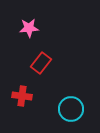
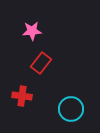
pink star: moved 3 px right, 3 px down
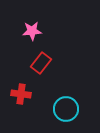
red cross: moved 1 px left, 2 px up
cyan circle: moved 5 px left
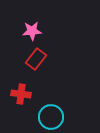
red rectangle: moved 5 px left, 4 px up
cyan circle: moved 15 px left, 8 px down
